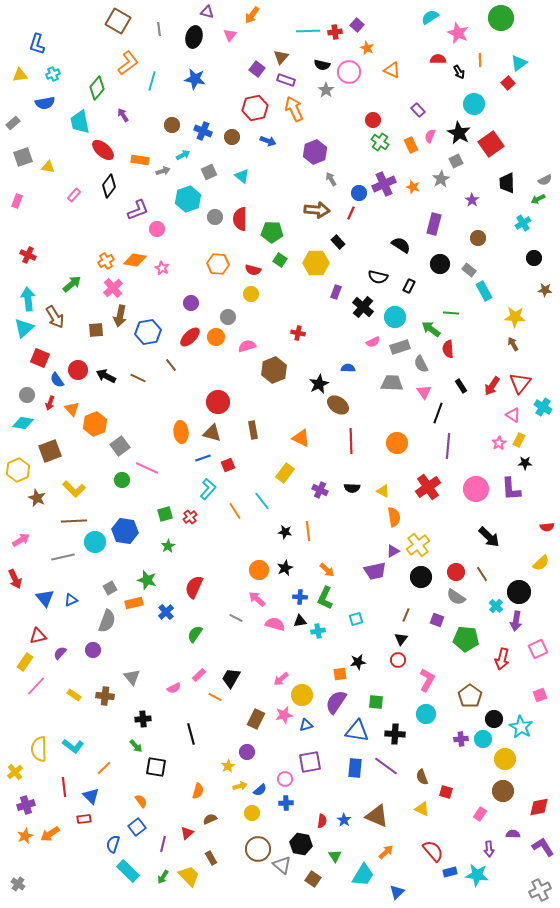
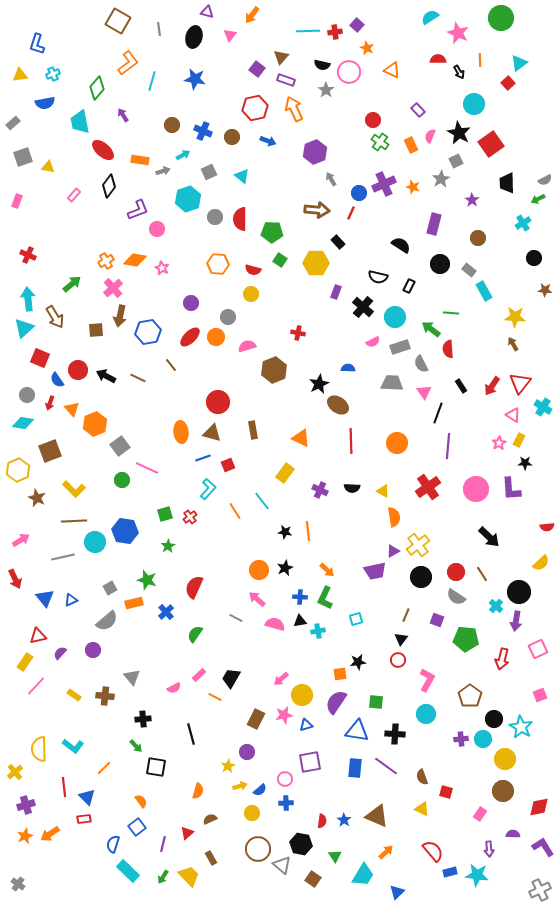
gray semicircle at (107, 621): rotated 30 degrees clockwise
blue triangle at (91, 796): moved 4 px left, 1 px down
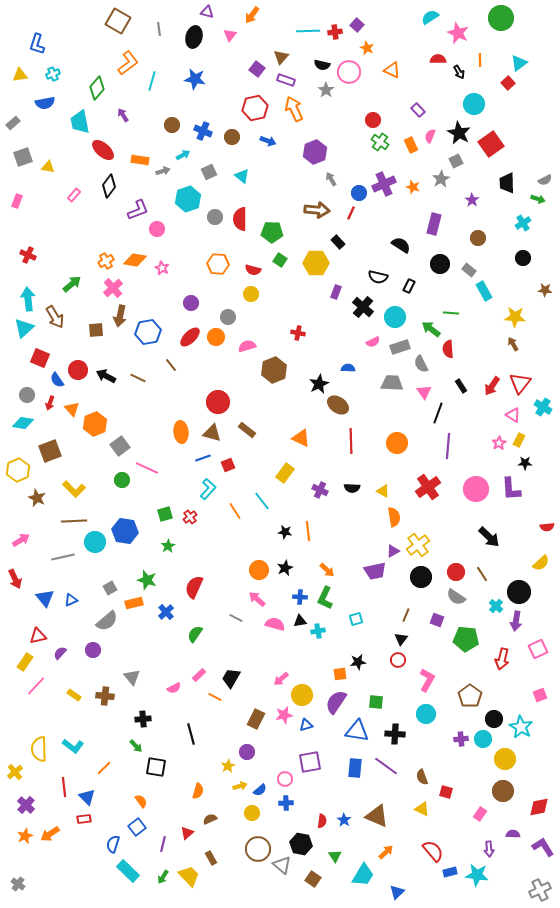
green arrow at (538, 199): rotated 136 degrees counterclockwise
black circle at (534, 258): moved 11 px left
brown rectangle at (253, 430): moved 6 px left; rotated 42 degrees counterclockwise
purple cross at (26, 805): rotated 30 degrees counterclockwise
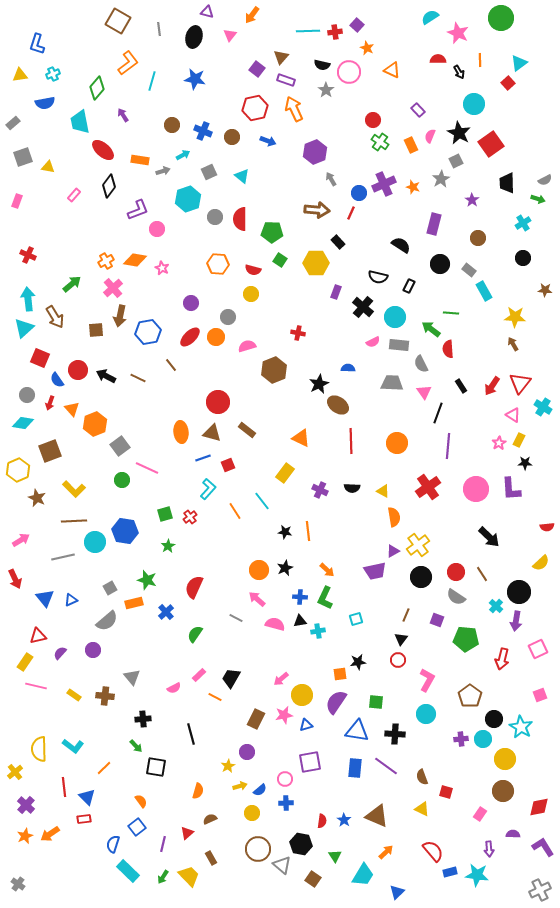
gray rectangle at (400, 347): moved 1 px left, 2 px up; rotated 24 degrees clockwise
pink line at (36, 686): rotated 60 degrees clockwise
